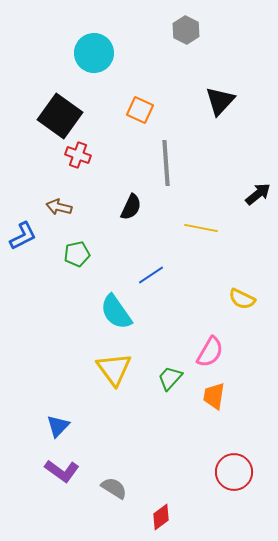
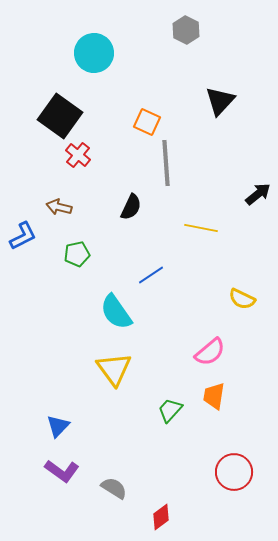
orange square: moved 7 px right, 12 px down
red cross: rotated 20 degrees clockwise
pink semicircle: rotated 20 degrees clockwise
green trapezoid: moved 32 px down
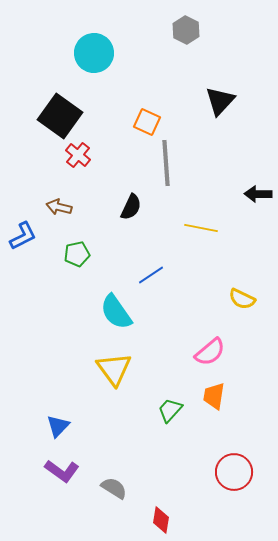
black arrow: rotated 140 degrees counterclockwise
red diamond: moved 3 px down; rotated 44 degrees counterclockwise
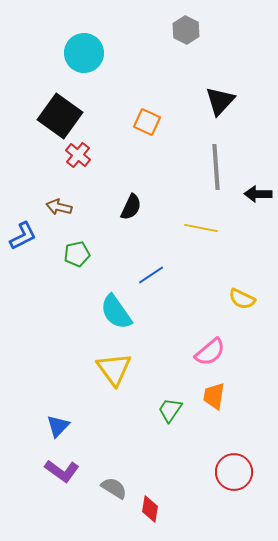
cyan circle: moved 10 px left
gray line: moved 50 px right, 4 px down
green trapezoid: rotated 8 degrees counterclockwise
red diamond: moved 11 px left, 11 px up
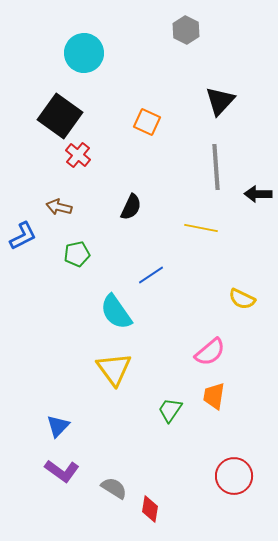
red circle: moved 4 px down
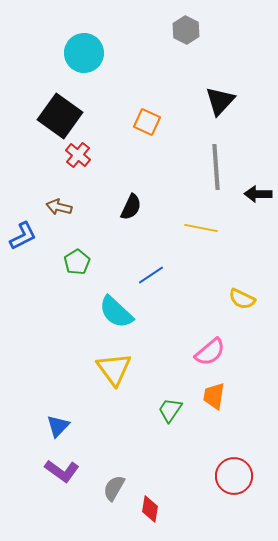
green pentagon: moved 8 px down; rotated 20 degrees counterclockwise
cyan semicircle: rotated 12 degrees counterclockwise
gray semicircle: rotated 92 degrees counterclockwise
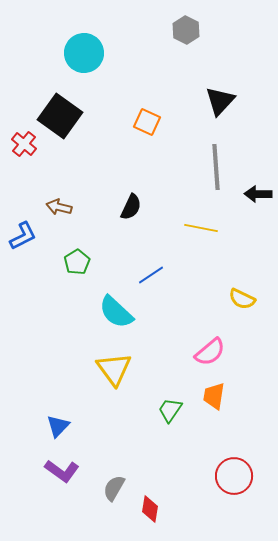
red cross: moved 54 px left, 11 px up
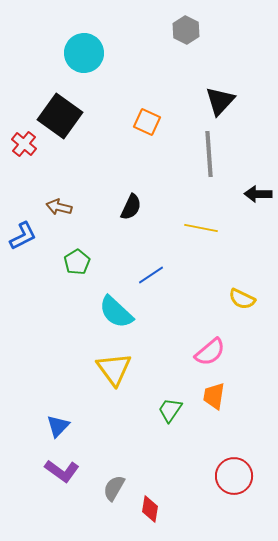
gray line: moved 7 px left, 13 px up
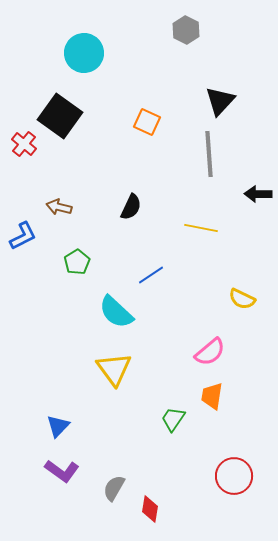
orange trapezoid: moved 2 px left
green trapezoid: moved 3 px right, 9 px down
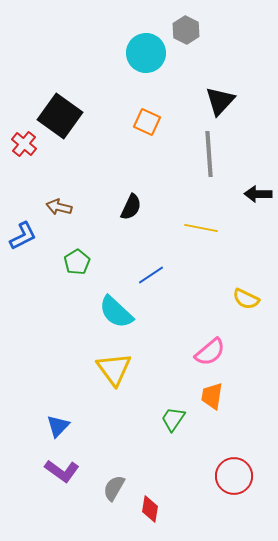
cyan circle: moved 62 px right
yellow semicircle: moved 4 px right
